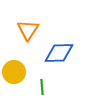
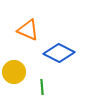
orange triangle: rotated 40 degrees counterclockwise
blue diamond: rotated 28 degrees clockwise
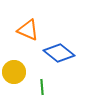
blue diamond: rotated 12 degrees clockwise
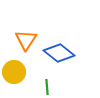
orange triangle: moved 2 px left, 10 px down; rotated 40 degrees clockwise
green line: moved 5 px right
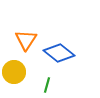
green line: moved 2 px up; rotated 21 degrees clockwise
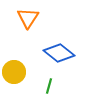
orange triangle: moved 2 px right, 22 px up
green line: moved 2 px right, 1 px down
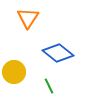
blue diamond: moved 1 px left
green line: rotated 42 degrees counterclockwise
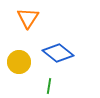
yellow circle: moved 5 px right, 10 px up
green line: rotated 35 degrees clockwise
